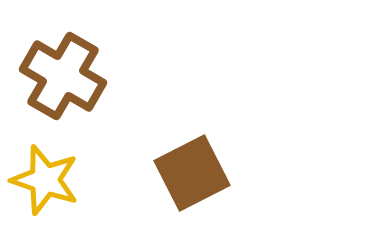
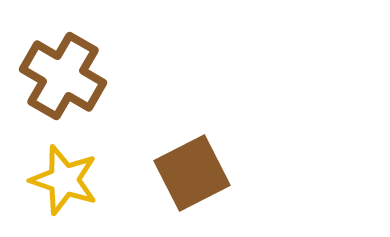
yellow star: moved 19 px right
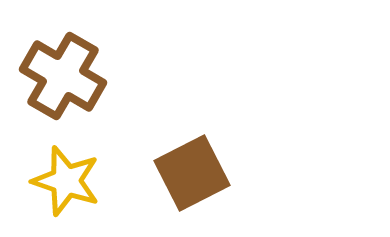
yellow star: moved 2 px right, 1 px down
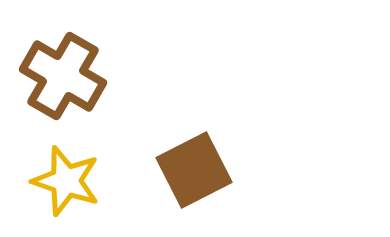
brown square: moved 2 px right, 3 px up
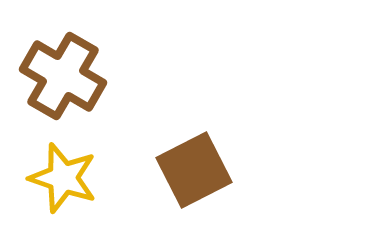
yellow star: moved 3 px left, 3 px up
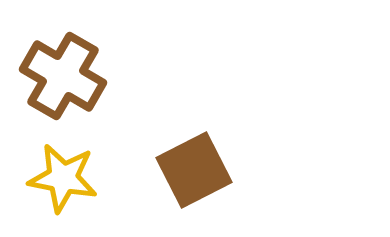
yellow star: rotated 8 degrees counterclockwise
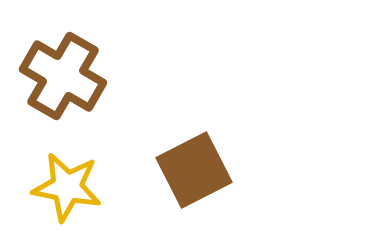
yellow star: moved 4 px right, 9 px down
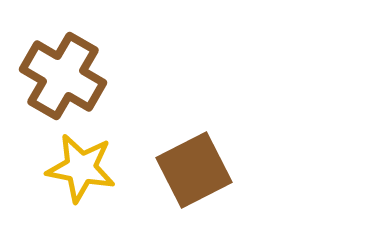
yellow star: moved 14 px right, 19 px up
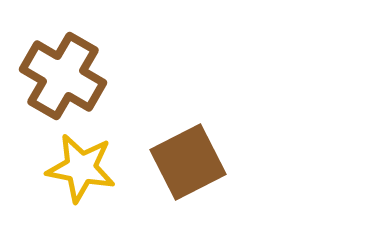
brown square: moved 6 px left, 8 px up
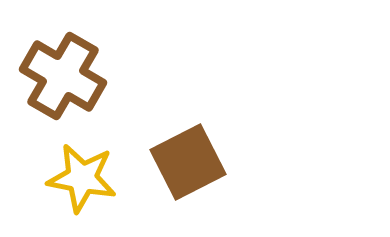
yellow star: moved 1 px right, 10 px down
